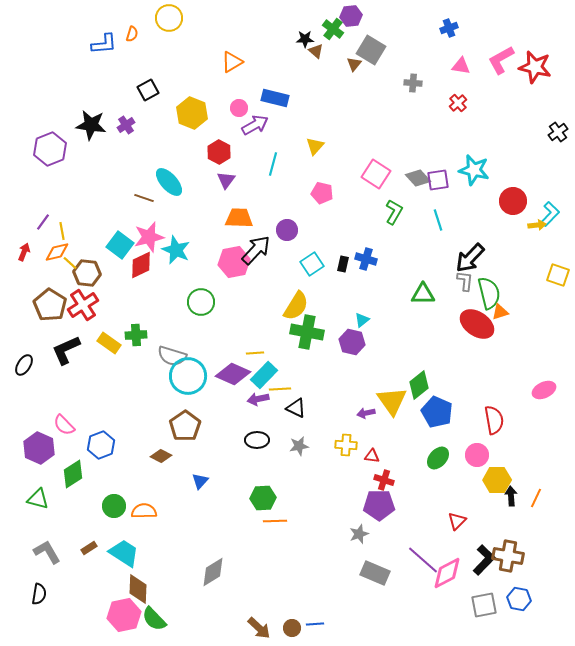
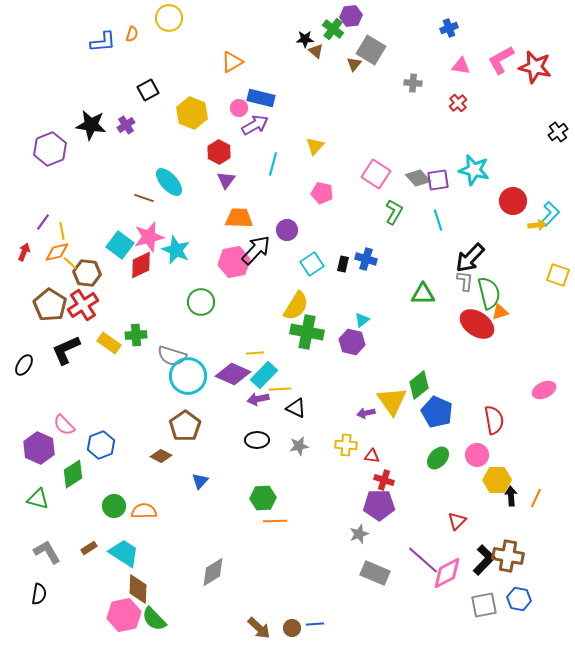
blue L-shape at (104, 44): moved 1 px left, 2 px up
blue rectangle at (275, 98): moved 14 px left
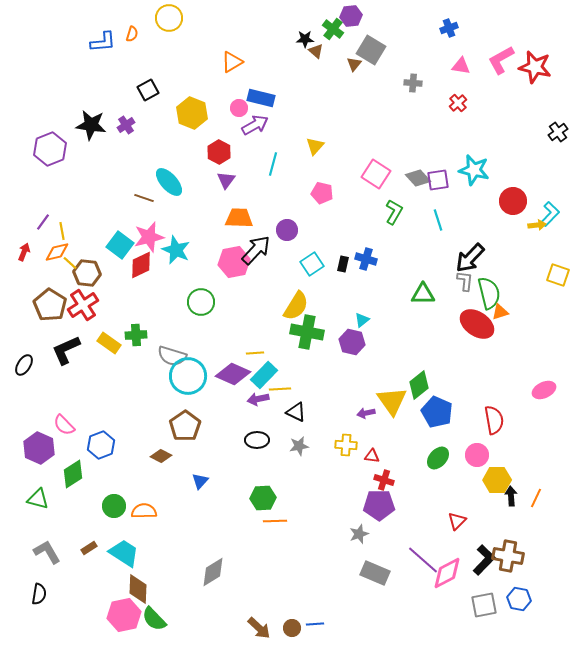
black triangle at (296, 408): moved 4 px down
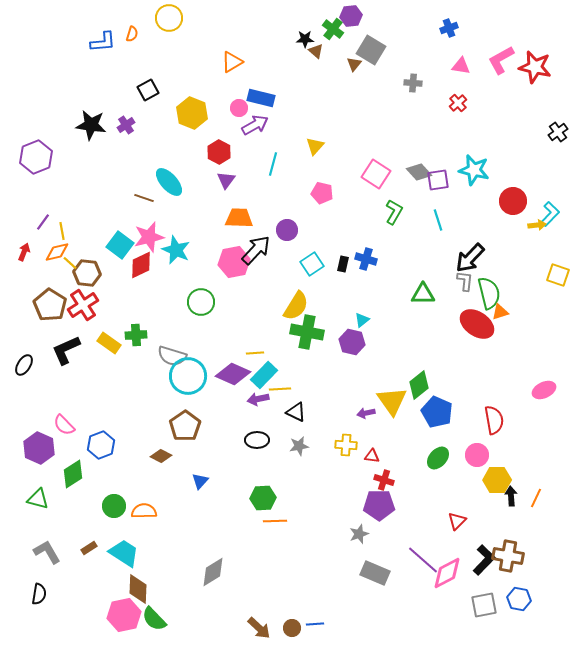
purple hexagon at (50, 149): moved 14 px left, 8 px down
gray diamond at (418, 178): moved 1 px right, 6 px up
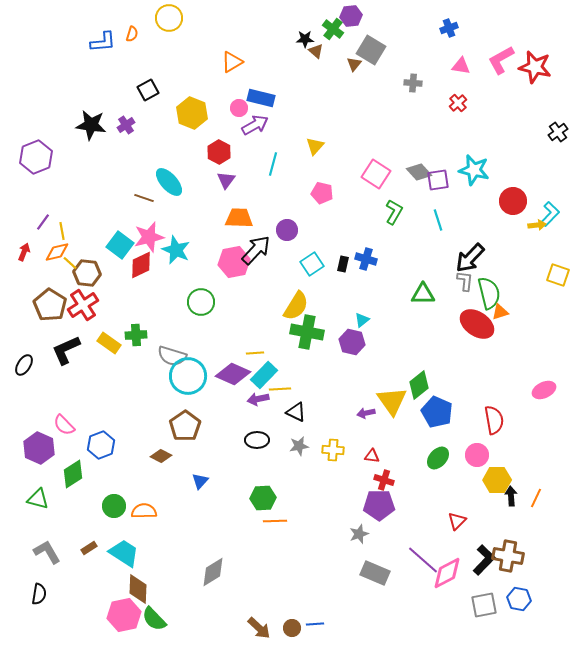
yellow cross at (346, 445): moved 13 px left, 5 px down
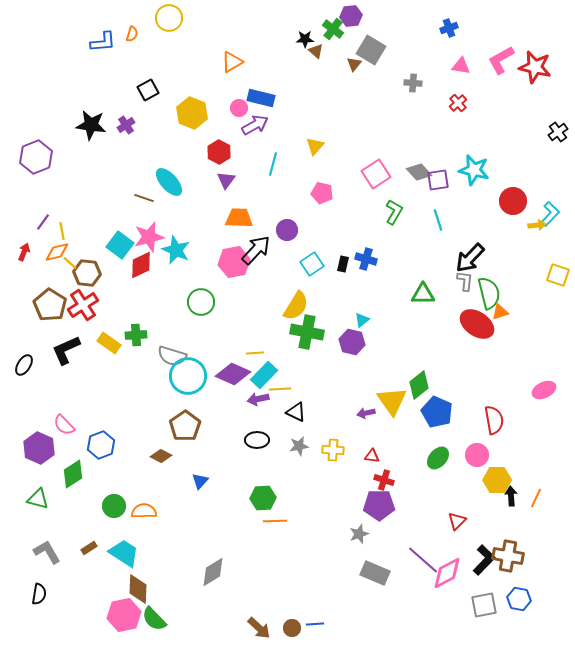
pink square at (376, 174): rotated 24 degrees clockwise
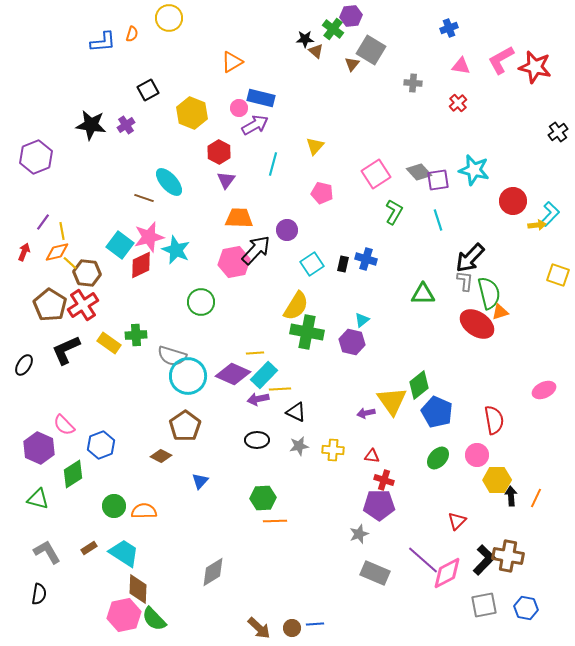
brown triangle at (354, 64): moved 2 px left
blue hexagon at (519, 599): moved 7 px right, 9 px down
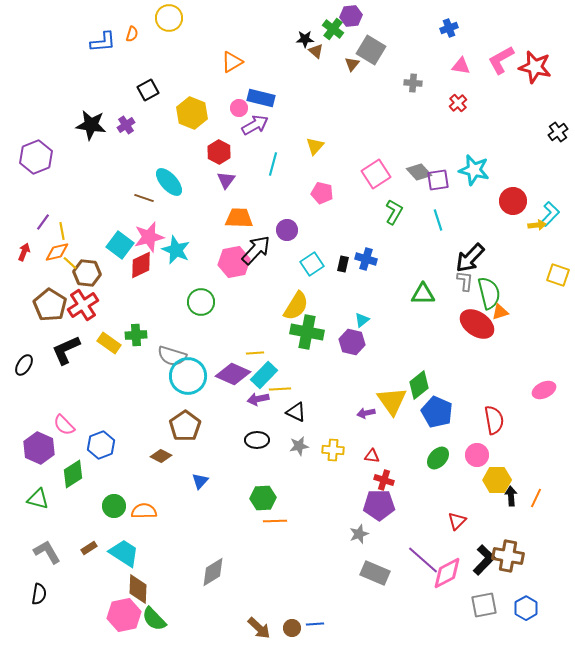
blue hexagon at (526, 608): rotated 20 degrees clockwise
